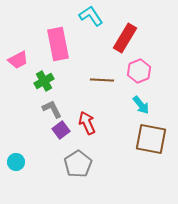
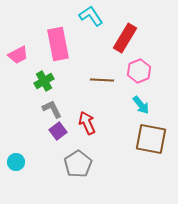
pink trapezoid: moved 5 px up
purple square: moved 3 px left, 1 px down
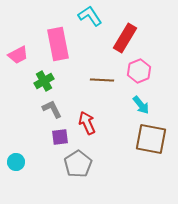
cyan L-shape: moved 1 px left
purple square: moved 2 px right, 6 px down; rotated 30 degrees clockwise
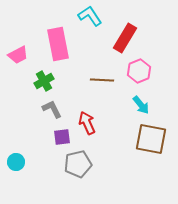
purple square: moved 2 px right
gray pentagon: rotated 20 degrees clockwise
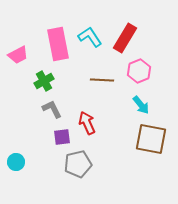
cyan L-shape: moved 21 px down
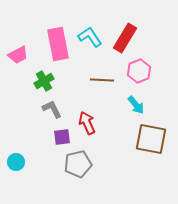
cyan arrow: moved 5 px left
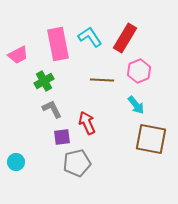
gray pentagon: moved 1 px left, 1 px up
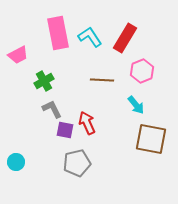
pink rectangle: moved 11 px up
pink hexagon: moved 3 px right
purple square: moved 3 px right, 7 px up; rotated 18 degrees clockwise
